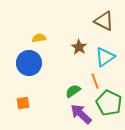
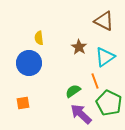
yellow semicircle: rotated 88 degrees counterclockwise
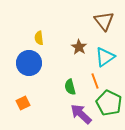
brown triangle: rotated 25 degrees clockwise
green semicircle: moved 3 px left, 4 px up; rotated 70 degrees counterclockwise
orange square: rotated 16 degrees counterclockwise
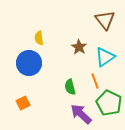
brown triangle: moved 1 px right, 1 px up
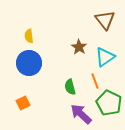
yellow semicircle: moved 10 px left, 2 px up
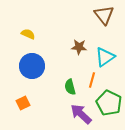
brown triangle: moved 1 px left, 5 px up
yellow semicircle: moved 1 px left, 2 px up; rotated 120 degrees clockwise
brown star: rotated 28 degrees counterclockwise
blue circle: moved 3 px right, 3 px down
orange line: moved 3 px left, 1 px up; rotated 35 degrees clockwise
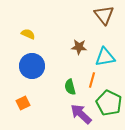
cyan triangle: rotated 25 degrees clockwise
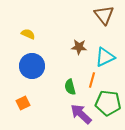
cyan triangle: rotated 15 degrees counterclockwise
green pentagon: moved 1 px left; rotated 20 degrees counterclockwise
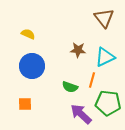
brown triangle: moved 3 px down
brown star: moved 1 px left, 3 px down
green semicircle: rotated 56 degrees counterclockwise
orange square: moved 2 px right, 1 px down; rotated 24 degrees clockwise
